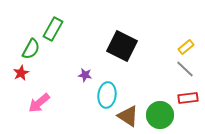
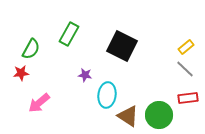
green rectangle: moved 16 px right, 5 px down
red star: rotated 21 degrees clockwise
green circle: moved 1 px left
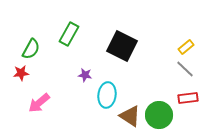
brown triangle: moved 2 px right
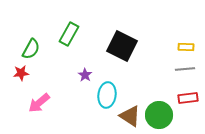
yellow rectangle: rotated 42 degrees clockwise
gray line: rotated 48 degrees counterclockwise
purple star: rotated 24 degrees clockwise
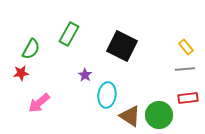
yellow rectangle: rotated 49 degrees clockwise
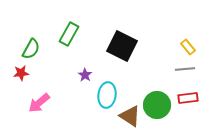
yellow rectangle: moved 2 px right
green circle: moved 2 px left, 10 px up
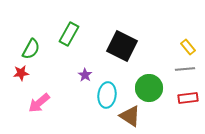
green circle: moved 8 px left, 17 px up
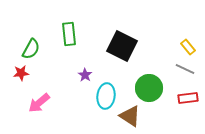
green rectangle: rotated 35 degrees counterclockwise
gray line: rotated 30 degrees clockwise
cyan ellipse: moved 1 px left, 1 px down
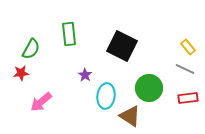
pink arrow: moved 2 px right, 1 px up
